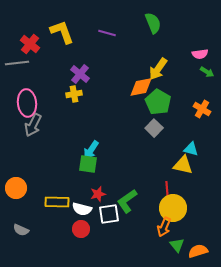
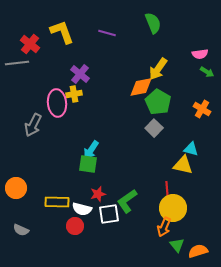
pink ellipse: moved 30 px right
red circle: moved 6 px left, 3 px up
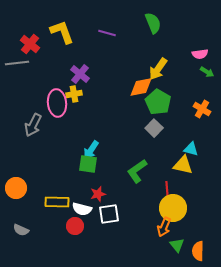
green L-shape: moved 10 px right, 30 px up
orange semicircle: rotated 72 degrees counterclockwise
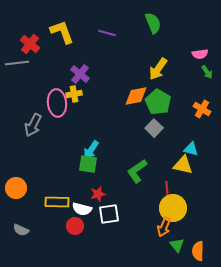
green arrow: rotated 24 degrees clockwise
orange diamond: moved 5 px left, 9 px down
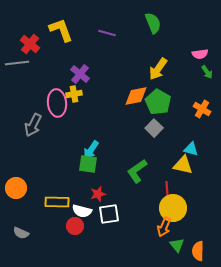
yellow L-shape: moved 1 px left, 2 px up
white semicircle: moved 2 px down
gray semicircle: moved 3 px down
